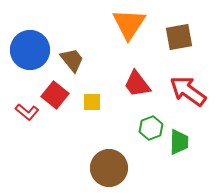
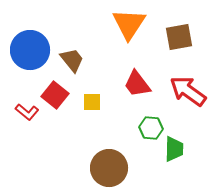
green hexagon: rotated 25 degrees clockwise
green trapezoid: moved 5 px left, 7 px down
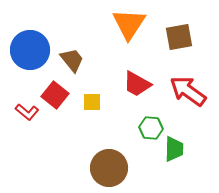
red trapezoid: rotated 24 degrees counterclockwise
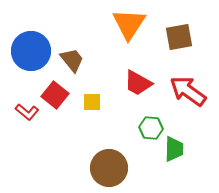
blue circle: moved 1 px right, 1 px down
red trapezoid: moved 1 px right, 1 px up
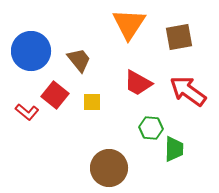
brown trapezoid: moved 7 px right
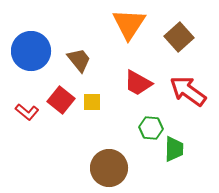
brown square: rotated 32 degrees counterclockwise
red square: moved 6 px right, 5 px down
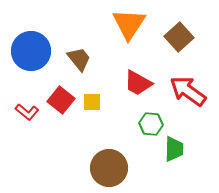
brown trapezoid: moved 1 px up
green hexagon: moved 4 px up
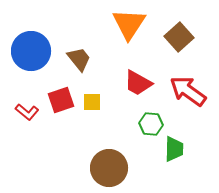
red square: rotated 32 degrees clockwise
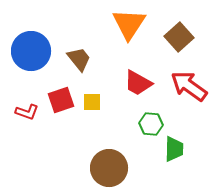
red arrow: moved 1 px right, 5 px up
red L-shape: rotated 20 degrees counterclockwise
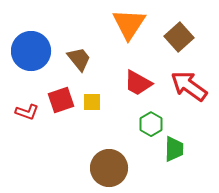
green hexagon: rotated 25 degrees clockwise
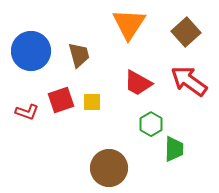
brown square: moved 7 px right, 5 px up
brown trapezoid: moved 4 px up; rotated 24 degrees clockwise
red arrow: moved 5 px up
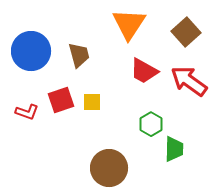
red trapezoid: moved 6 px right, 12 px up
